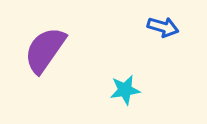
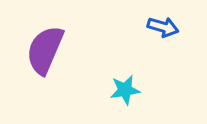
purple semicircle: rotated 12 degrees counterclockwise
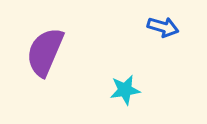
purple semicircle: moved 2 px down
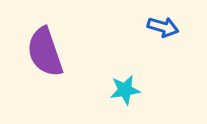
purple semicircle: rotated 42 degrees counterclockwise
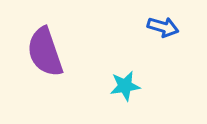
cyan star: moved 4 px up
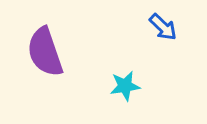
blue arrow: rotated 28 degrees clockwise
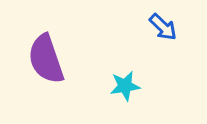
purple semicircle: moved 1 px right, 7 px down
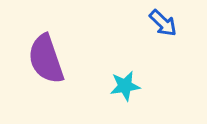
blue arrow: moved 4 px up
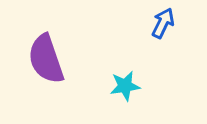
blue arrow: rotated 108 degrees counterclockwise
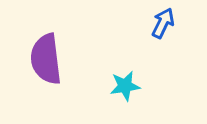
purple semicircle: rotated 12 degrees clockwise
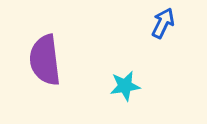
purple semicircle: moved 1 px left, 1 px down
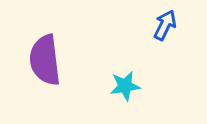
blue arrow: moved 2 px right, 2 px down
